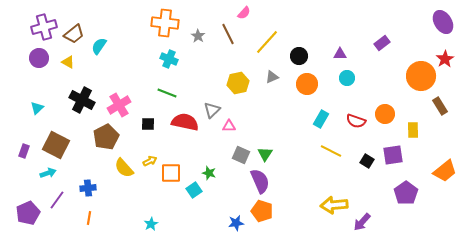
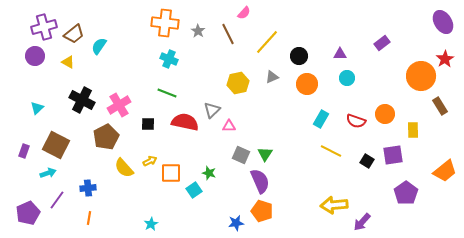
gray star at (198, 36): moved 5 px up
purple circle at (39, 58): moved 4 px left, 2 px up
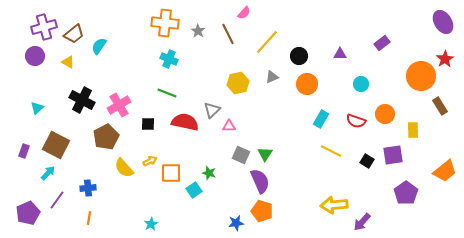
cyan circle at (347, 78): moved 14 px right, 6 px down
cyan arrow at (48, 173): rotated 28 degrees counterclockwise
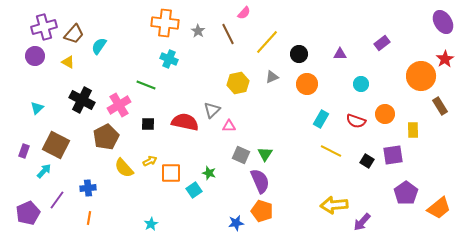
brown trapezoid at (74, 34): rotated 10 degrees counterclockwise
black circle at (299, 56): moved 2 px up
green line at (167, 93): moved 21 px left, 8 px up
orange trapezoid at (445, 171): moved 6 px left, 37 px down
cyan arrow at (48, 173): moved 4 px left, 2 px up
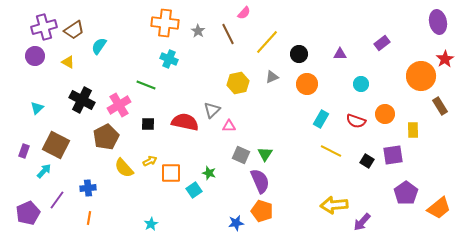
purple ellipse at (443, 22): moved 5 px left; rotated 20 degrees clockwise
brown trapezoid at (74, 34): moved 4 px up; rotated 15 degrees clockwise
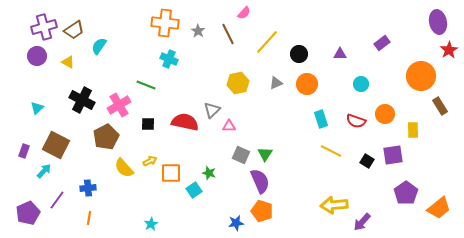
purple circle at (35, 56): moved 2 px right
red star at (445, 59): moved 4 px right, 9 px up
gray triangle at (272, 77): moved 4 px right, 6 px down
cyan rectangle at (321, 119): rotated 48 degrees counterclockwise
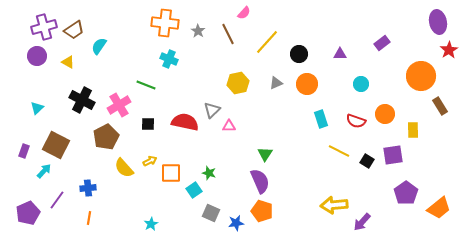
yellow line at (331, 151): moved 8 px right
gray square at (241, 155): moved 30 px left, 58 px down
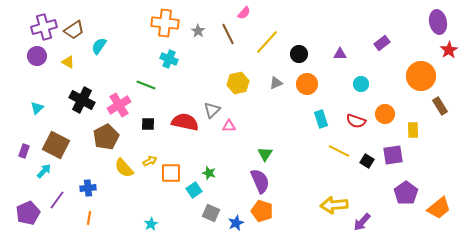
blue star at (236, 223): rotated 14 degrees counterclockwise
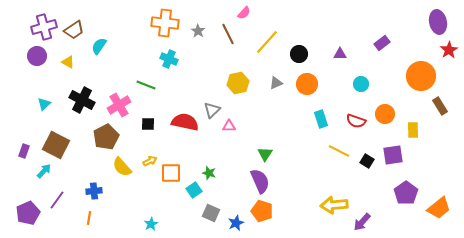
cyan triangle at (37, 108): moved 7 px right, 4 px up
yellow semicircle at (124, 168): moved 2 px left, 1 px up
blue cross at (88, 188): moved 6 px right, 3 px down
